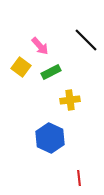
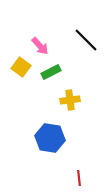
blue hexagon: rotated 16 degrees counterclockwise
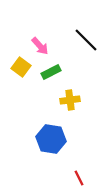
blue hexagon: moved 1 px right, 1 px down
red line: rotated 21 degrees counterclockwise
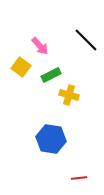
green rectangle: moved 3 px down
yellow cross: moved 1 px left, 5 px up; rotated 24 degrees clockwise
red line: rotated 70 degrees counterclockwise
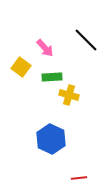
pink arrow: moved 5 px right, 2 px down
green rectangle: moved 1 px right, 2 px down; rotated 24 degrees clockwise
blue hexagon: rotated 16 degrees clockwise
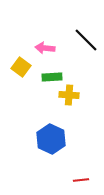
pink arrow: rotated 138 degrees clockwise
yellow cross: rotated 12 degrees counterclockwise
red line: moved 2 px right, 2 px down
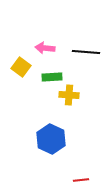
black line: moved 12 px down; rotated 40 degrees counterclockwise
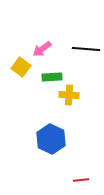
pink arrow: moved 3 px left, 1 px down; rotated 42 degrees counterclockwise
black line: moved 3 px up
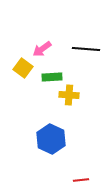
yellow square: moved 2 px right, 1 px down
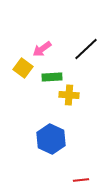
black line: rotated 48 degrees counterclockwise
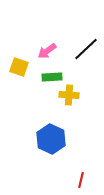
pink arrow: moved 5 px right, 2 px down
yellow square: moved 4 px left, 1 px up; rotated 18 degrees counterclockwise
red line: rotated 70 degrees counterclockwise
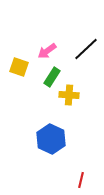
green rectangle: rotated 54 degrees counterclockwise
